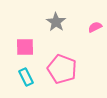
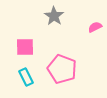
gray star: moved 2 px left, 6 px up
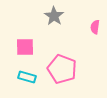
pink semicircle: rotated 56 degrees counterclockwise
cyan rectangle: moved 1 px right; rotated 48 degrees counterclockwise
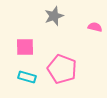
gray star: rotated 18 degrees clockwise
pink semicircle: rotated 96 degrees clockwise
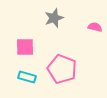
gray star: moved 2 px down
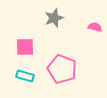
cyan rectangle: moved 2 px left, 1 px up
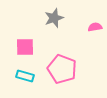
pink semicircle: rotated 24 degrees counterclockwise
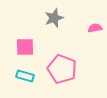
pink semicircle: moved 1 px down
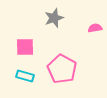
pink pentagon: rotated 8 degrees clockwise
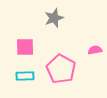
pink semicircle: moved 22 px down
pink pentagon: moved 1 px left
cyan rectangle: rotated 18 degrees counterclockwise
